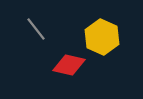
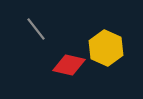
yellow hexagon: moved 4 px right, 11 px down
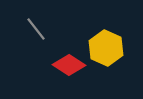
red diamond: rotated 20 degrees clockwise
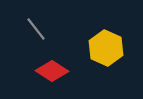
red diamond: moved 17 px left, 6 px down
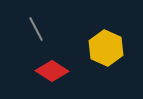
gray line: rotated 10 degrees clockwise
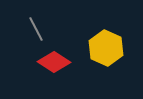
red diamond: moved 2 px right, 9 px up
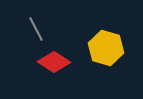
yellow hexagon: rotated 8 degrees counterclockwise
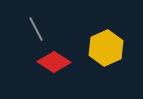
yellow hexagon: rotated 20 degrees clockwise
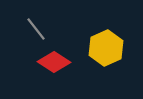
gray line: rotated 10 degrees counterclockwise
